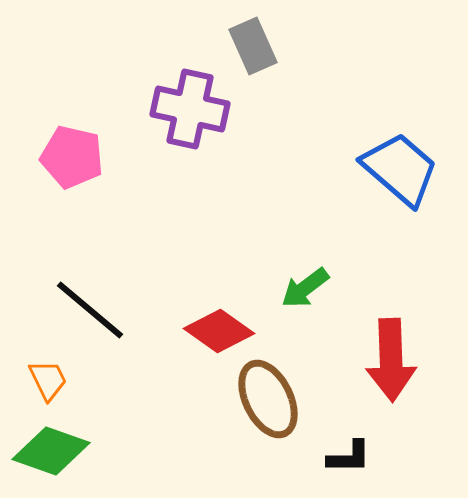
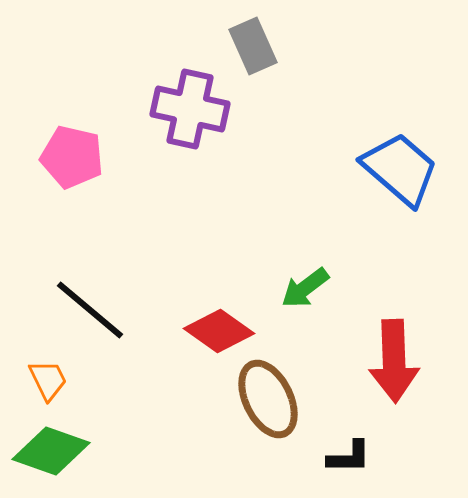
red arrow: moved 3 px right, 1 px down
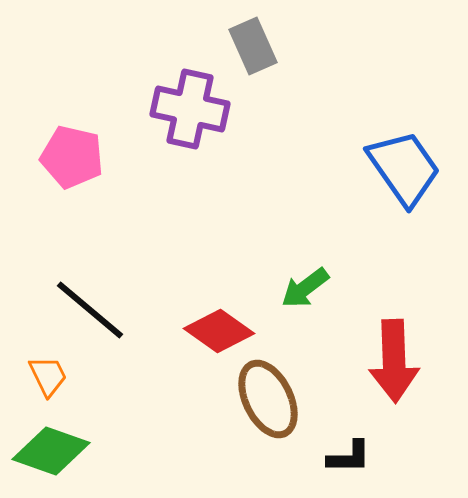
blue trapezoid: moved 4 px right, 1 px up; rotated 14 degrees clockwise
orange trapezoid: moved 4 px up
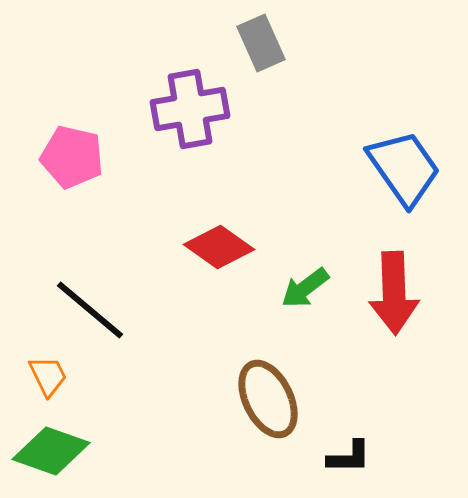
gray rectangle: moved 8 px right, 3 px up
purple cross: rotated 22 degrees counterclockwise
red diamond: moved 84 px up
red arrow: moved 68 px up
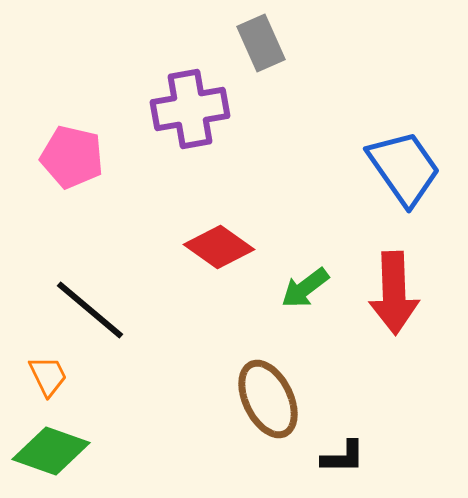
black L-shape: moved 6 px left
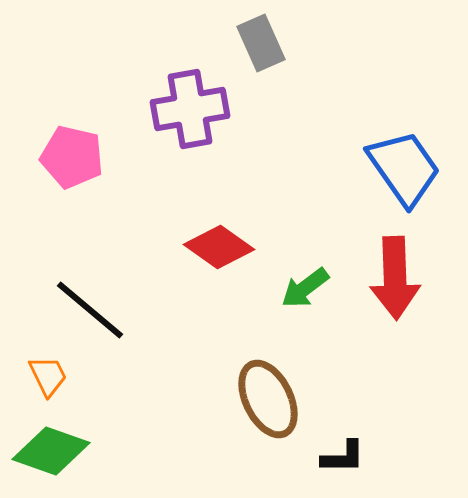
red arrow: moved 1 px right, 15 px up
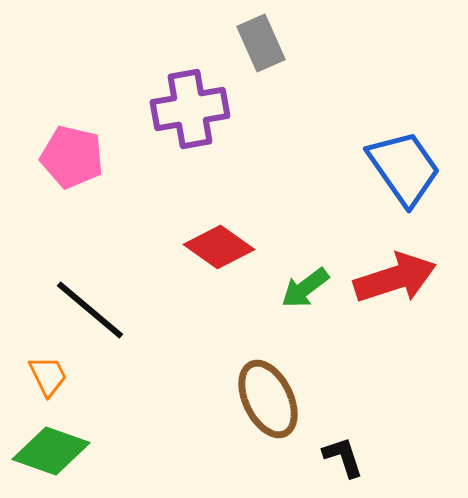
red arrow: rotated 106 degrees counterclockwise
black L-shape: rotated 108 degrees counterclockwise
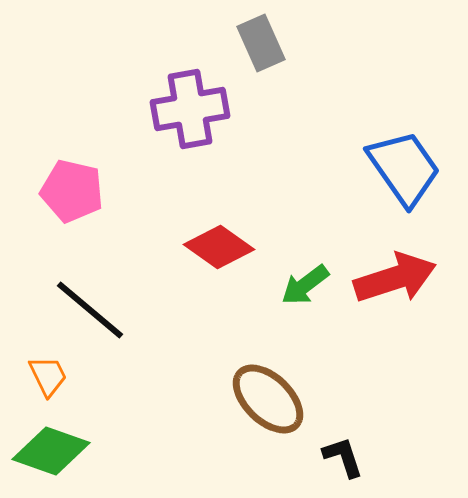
pink pentagon: moved 34 px down
green arrow: moved 3 px up
brown ellipse: rotated 20 degrees counterclockwise
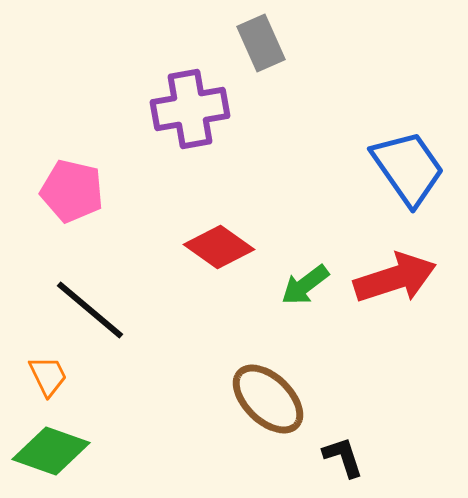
blue trapezoid: moved 4 px right
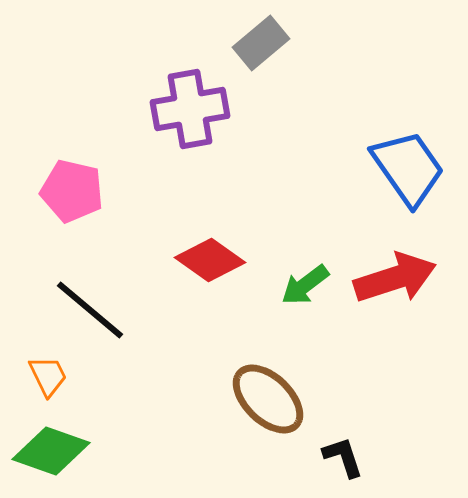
gray rectangle: rotated 74 degrees clockwise
red diamond: moved 9 px left, 13 px down
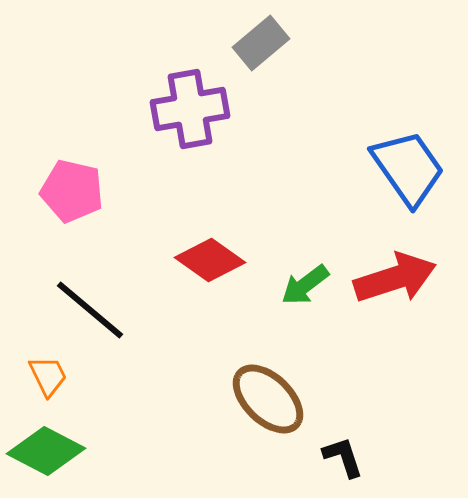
green diamond: moved 5 px left; rotated 8 degrees clockwise
